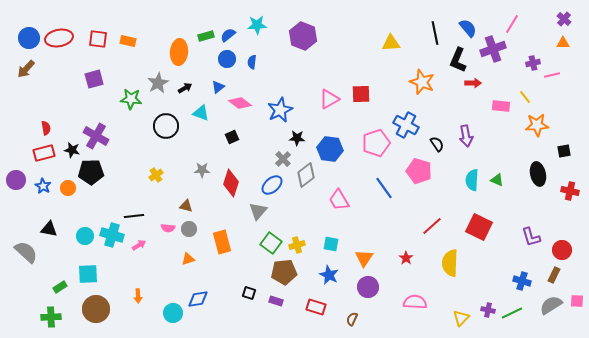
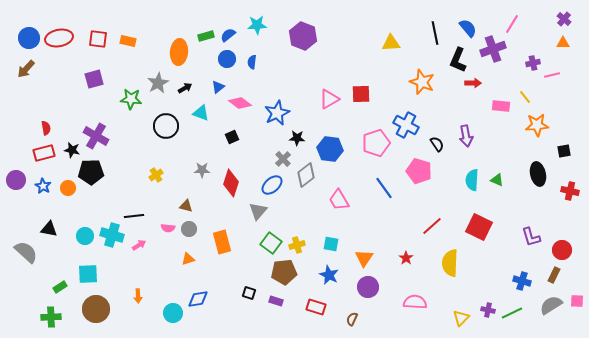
blue star at (280, 110): moved 3 px left, 3 px down
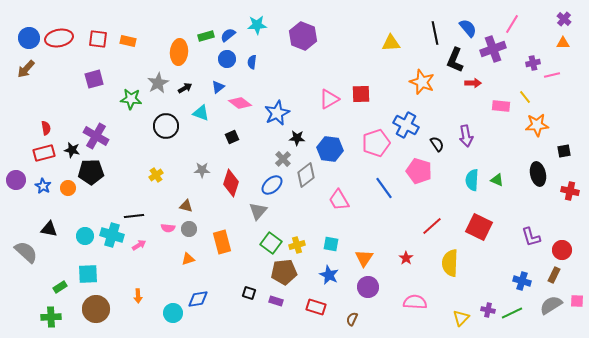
black L-shape at (458, 60): moved 3 px left
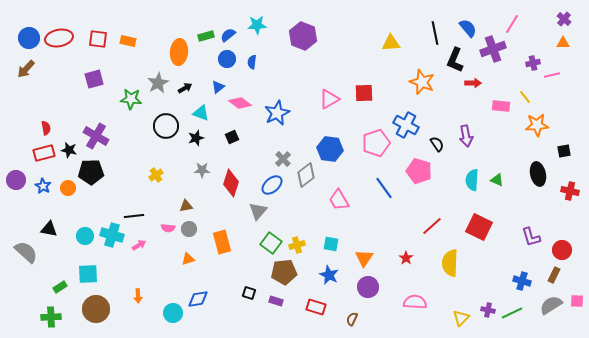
red square at (361, 94): moved 3 px right, 1 px up
black star at (297, 138): moved 101 px left; rotated 21 degrees counterclockwise
black star at (72, 150): moved 3 px left
brown triangle at (186, 206): rotated 24 degrees counterclockwise
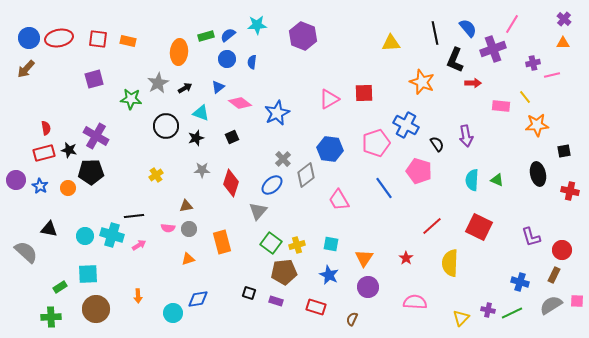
blue star at (43, 186): moved 3 px left
blue cross at (522, 281): moved 2 px left, 1 px down
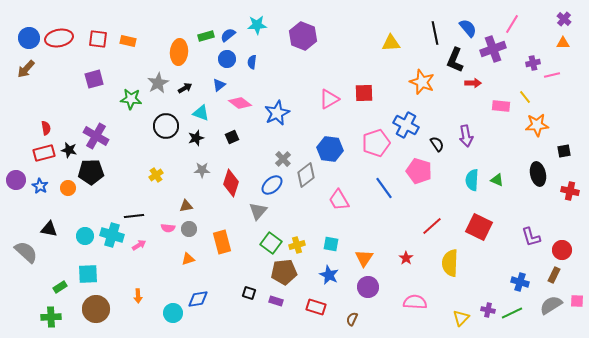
blue triangle at (218, 87): moved 1 px right, 2 px up
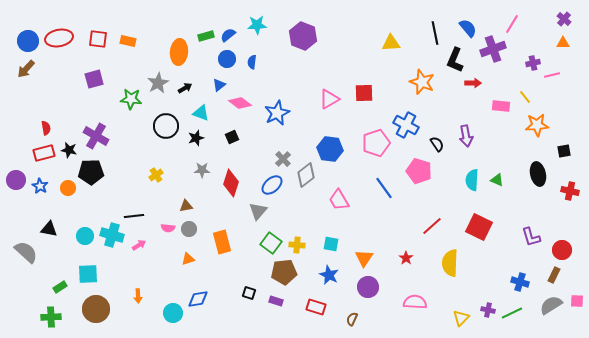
blue circle at (29, 38): moved 1 px left, 3 px down
yellow cross at (297, 245): rotated 21 degrees clockwise
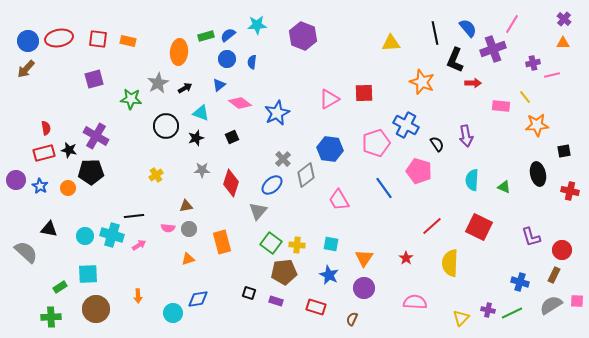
green triangle at (497, 180): moved 7 px right, 7 px down
purple circle at (368, 287): moved 4 px left, 1 px down
